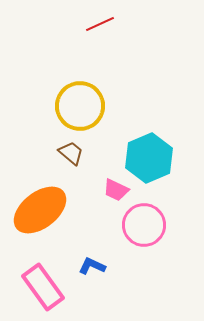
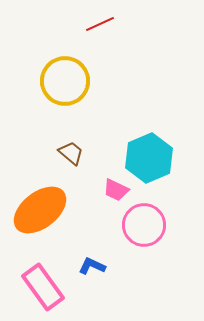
yellow circle: moved 15 px left, 25 px up
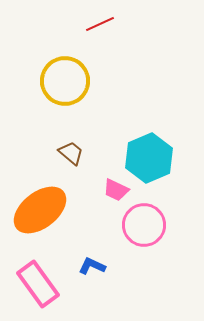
pink rectangle: moved 5 px left, 3 px up
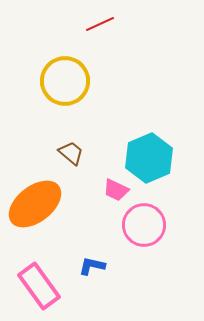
orange ellipse: moved 5 px left, 6 px up
blue L-shape: rotated 12 degrees counterclockwise
pink rectangle: moved 1 px right, 2 px down
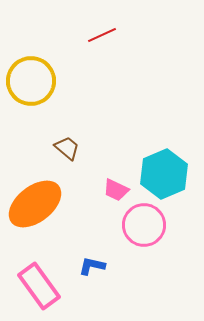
red line: moved 2 px right, 11 px down
yellow circle: moved 34 px left
brown trapezoid: moved 4 px left, 5 px up
cyan hexagon: moved 15 px right, 16 px down
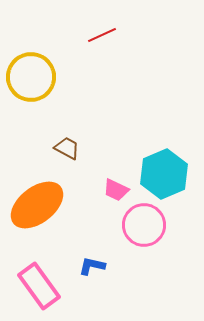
yellow circle: moved 4 px up
brown trapezoid: rotated 12 degrees counterclockwise
orange ellipse: moved 2 px right, 1 px down
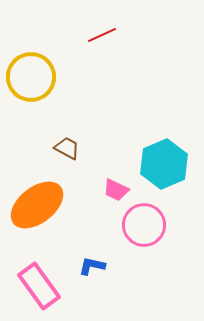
cyan hexagon: moved 10 px up
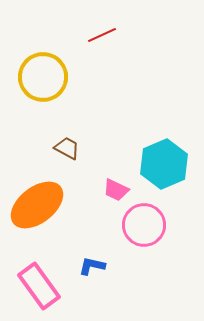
yellow circle: moved 12 px right
